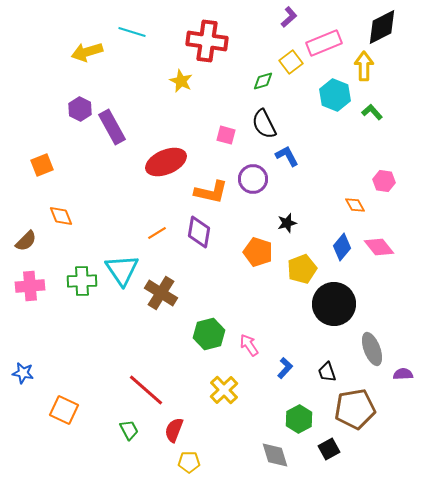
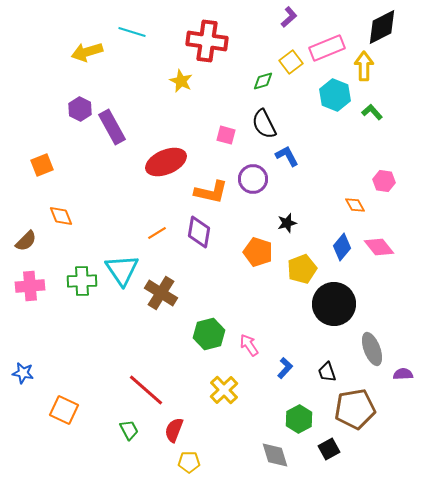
pink rectangle at (324, 43): moved 3 px right, 5 px down
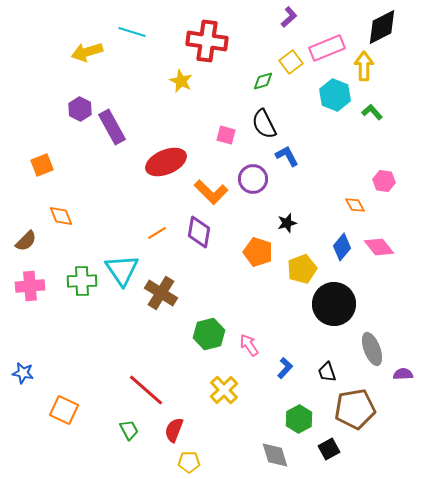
orange L-shape at (211, 192): rotated 32 degrees clockwise
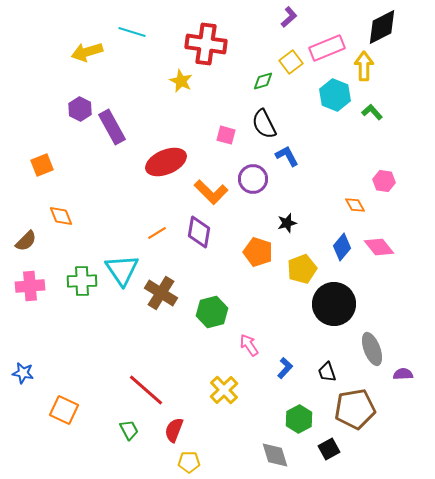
red cross at (207, 41): moved 1 px left, 3 px down
green hexagon at (209, 334): moved 3 px right, 22 px up
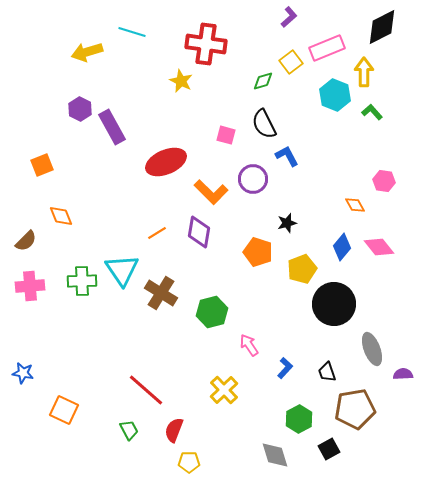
yellow arrow at (364, 66): moved 6 px down
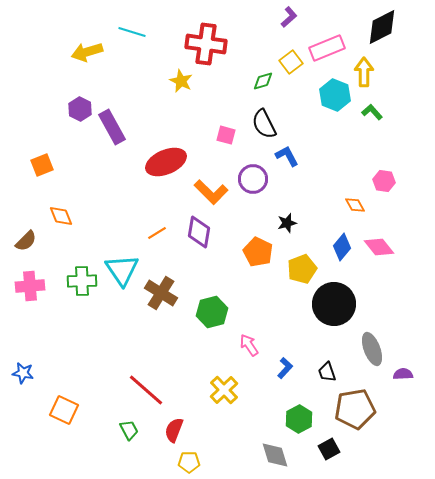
orange pentagon at (258, 252): rotated 8 degrees clockwise
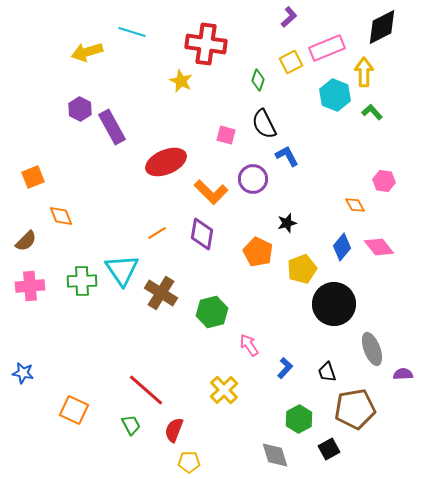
yellow square at (291, 62): rotated 10 degrees clockwise
green diamond at (263, 81): moved 5 px left, 1 px up; rotated 55 degrees counterclockwise
orange square at (42, 165): moved 9 px left, 12 px down
purple diamond at (199, 232): moved 3 px right, 2 px down
orange square at (64, 410): moved 10 px right
green trapezoid at (129, 430): moved 2 px right, 5 px up
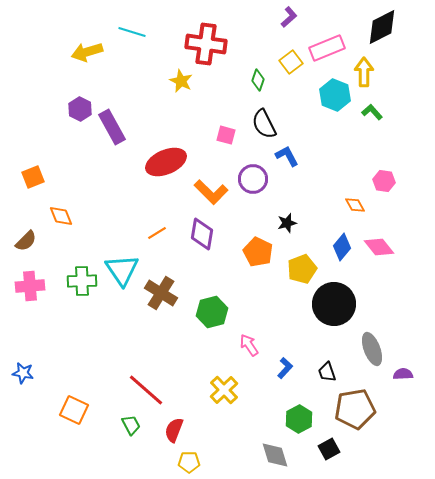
yellow square at (291, 62): rotated 10 degrees counterclockwise
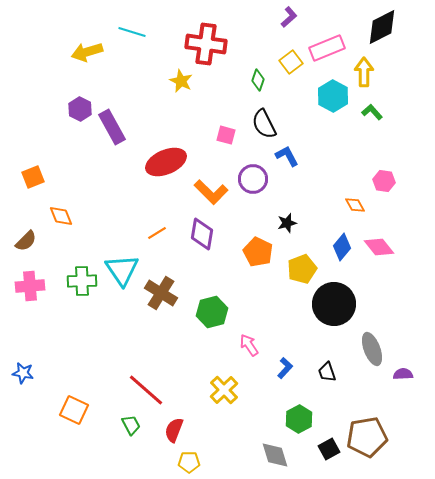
cyan hexagon at (335, 95): moved 2 px left, 1 px down; rotated 8 degrees clockwise
brown pentagon at (355, 409): moved 12 px right, 28 px down
